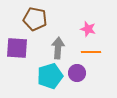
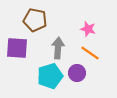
brown pentagon: moved 1 px down
orange line: moved 1 px left, 1 px down; rotated 36 degrees clockwise
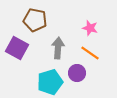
pink star: moved 2 px right, 1 px up
purple square: rotated 25 degrees clockwise
cyan pentagon: moved 6 px down
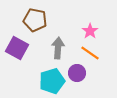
pink star: moved 3 px down; rotated 21 degrees clockwise
cyan pentagon: moved 2 px right, 1 px up
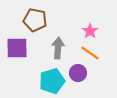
purple square: rotated 30 degrees counterclockwise
purple circle: moved 1 px right
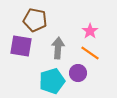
purple square: moved 4 px right, 2 px up; rotated 10 degrees clockwise
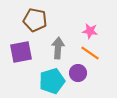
pink star: rotated 28 degrees counterclockwise
purple square: moved 6 px down; rotated 20 degrees counterclockwise
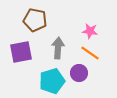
purple circle: moved 1 px right
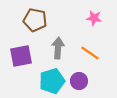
pink star: moved 4 px right, 13 px up
purple square: moved 4 px down
purple circle: moved 8 px down
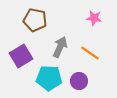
gray arrow: moved 2 px right, 1 px up; rotated 20 degrees clockwise
purple square: rotated 20 degrees counterclockwise
cyan pentagon: moved 3 px left, 3 px up; rotated 20 degrees clockwise
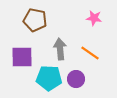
gray arrow: moved 2 px down; rotated 30 degrees counterclockwise
purple square: moved 1 px right, 1 px down; rotated 30 degrees clockwise
purple circle: moved 3 px left, 2 px up
